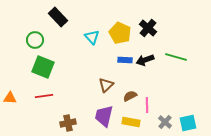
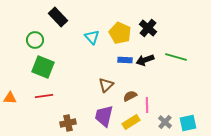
yellow rectangle: rotated 42 degrees counterclockwise
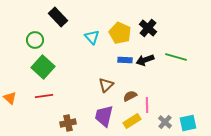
green square: rotated 20 degrees clockwise
orange triangle: rotated 40 degrees clockwise
yellow rectangle: moved 1 px right, 1 px up
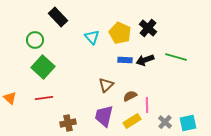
red line: moved 2 px down
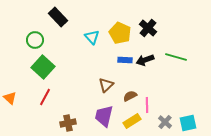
red line: moved 1 px right, 1 px up; rotated 54 degrees counterclockwise
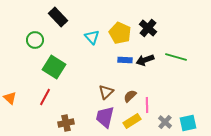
green square: moved 11 px right; rotated 10 degrees counterclockwise
brown triangle: moved 7 px down
brown semicircle: rotated 16 degrees counterclockwise
purple trapezoid: moved 1 px right, 1 px down
brown cross: moved 2 px left
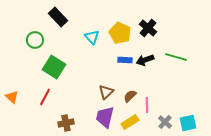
orange triangle: moved 2 px right, 1 px up
yellow rectangle: moved 2 px left, 1 px down
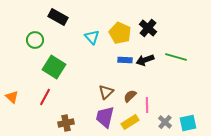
black rectangle: rotated 18 degrees counterclockwise
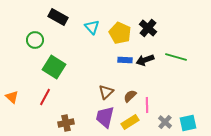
cyan triangle: moved 10 px up
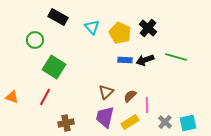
orange triangle: rotated 24 degrees counterclockwise
